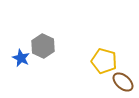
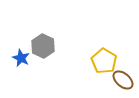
yellow pentagon: rotated 15 degrees clockwise
brown ellipse: moved 2 px up
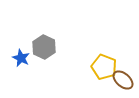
gray hexagon: moved 1 px right, 1 px down
yellow pentagon: moved 6 px down; rotated 10 degrees counterclockwise
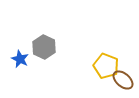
blue star: moved 1 px left, 1 px down
yellow pentagon: moved 2 px right, 1 px up
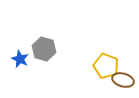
gray hexagon: moved 2 px down; rotated 10 degrees counterclockwise
brown ellipse: rotated 25 degrees counterclockwise
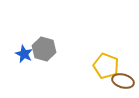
blue star: moved 4 px right, 5 px up
brown ellipse: moved 1 px down
